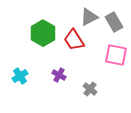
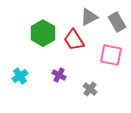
gray rectangle: moved 3 px right
pink square: moved 5 px left
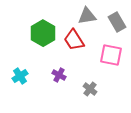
gray triangle: moved 2 px left, 1 px up; rotated 18 degrees clockwise
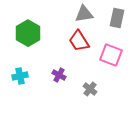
gray triangle: moved 3 px left, 2 px up
gray rectangle: moved 4 px up; rotated 42 degrees clockwise
green hexagon: moved 15 px left
red trapezoid: moved 5 px right, 1 px down
pink square: rotated 10 degrees clockwise
cyan cross: rotated 21 degrees clockwise
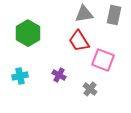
gray rectangle: moved 3 px left, 3 px up
pink square: moved 8 px left, 5 px down
